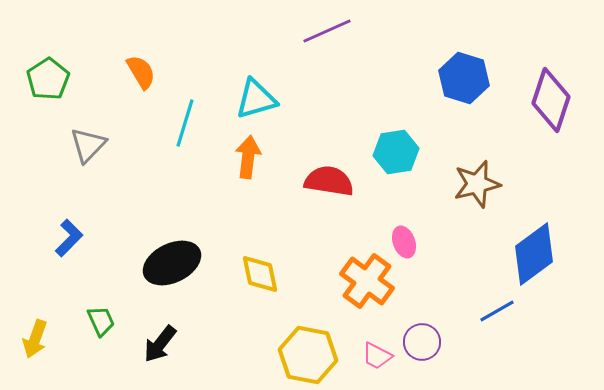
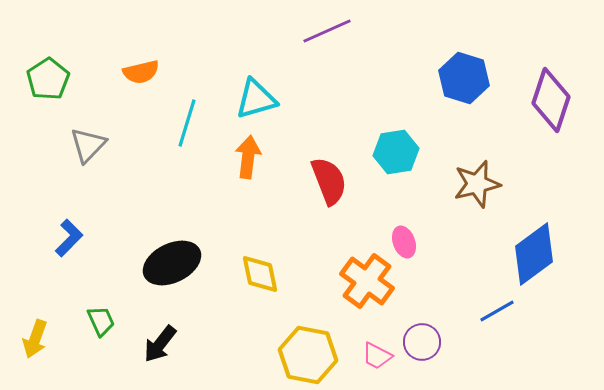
orange semicircle: rotated 108 degrees clockwise
cyan line: moved 2 px right
red semicircle: rotated 60 degrees clockwise
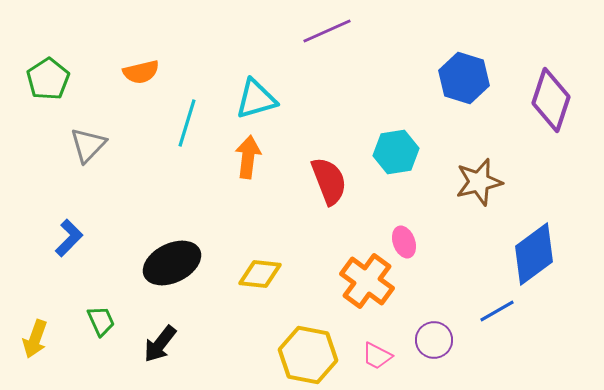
brown star: moved 2 px right, 2 px up
yellow diamond: rotated 72 degrees counterclockwise
purple circle: moved 12 px right, 2 px up
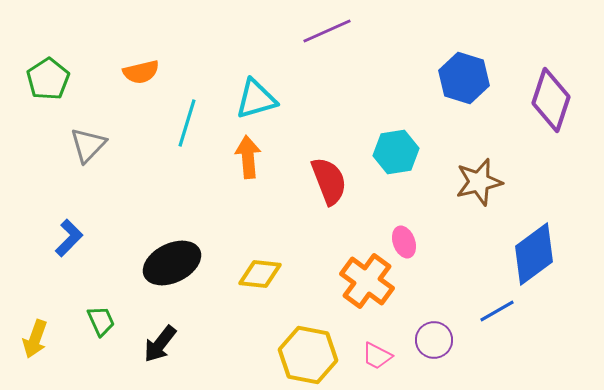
orange arrow: rotated 12 degrees counterclockwise
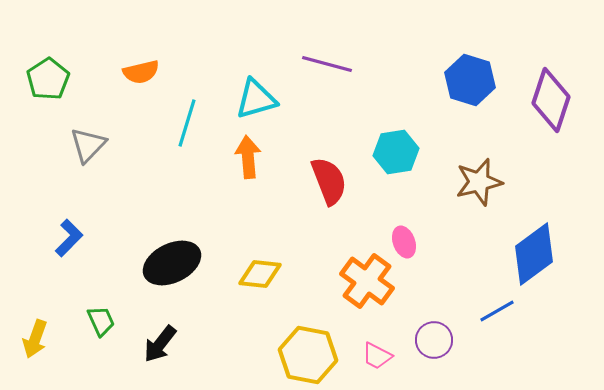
purple line: moved 33 px down; rotated 39 degrees clockwise
blue hexagon: moved 6 px right, 2 px down
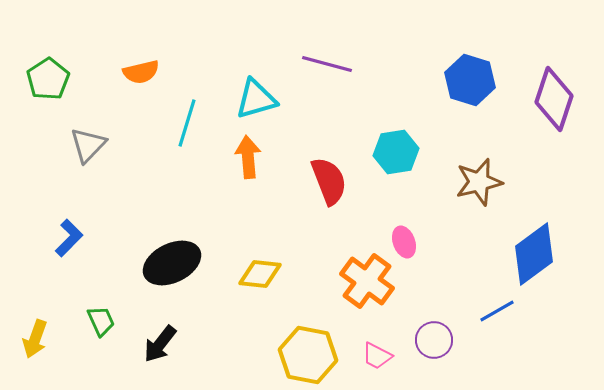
purple diamond: moved 3 px right, 1 px up
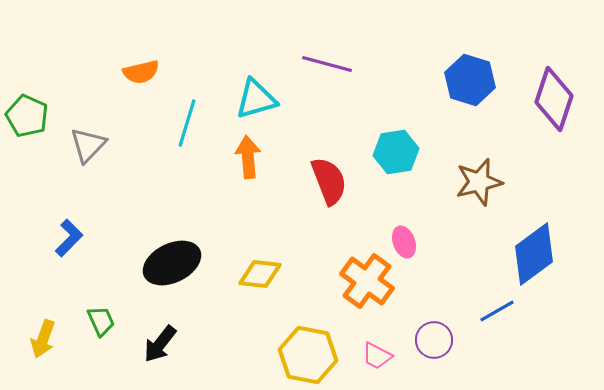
green pentagon: moved 21 px left, 37 px down; rotated 15 degrees counterclockwise
yellow arrow: moved 8 px right
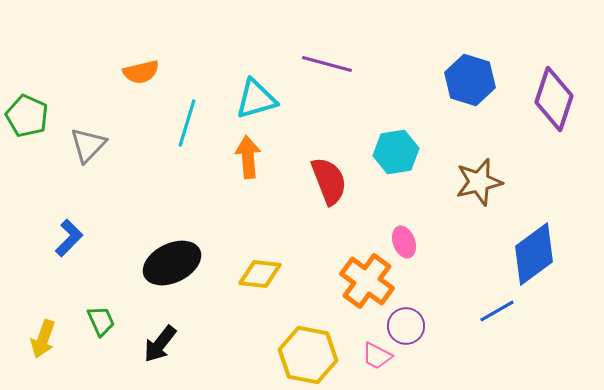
purple circle: moved 28 px left, 14 px up
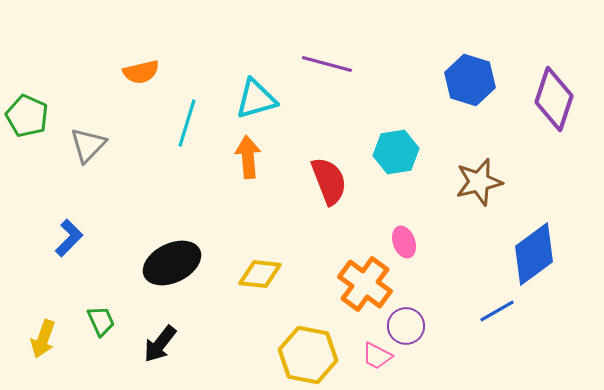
orange cross: moved 2 px left, 3 px down
